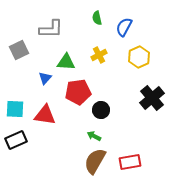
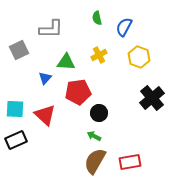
yellow hexagon: rotated 15 degrees counterclockwise
black circle: moved 2 px left, 3 px down
red triangle: rotated 35 degrees clockwise
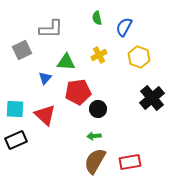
gray square: moved 3 px right
black circle: moved 1 px left, 4 px up
green arrow: rotated 32 degrees counterclockwise
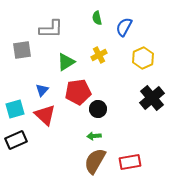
gray square: rotated 18 degrees clockwise
yellow hexagon: moved 4 px right, 1 px down; rotated 15 degrees clockwise
green triangle: rotated 36 degrees counterclockwise
blue triangle: moved 3 px left, 12 px down
cyan square: rotated 18 degrees counterclockwise
